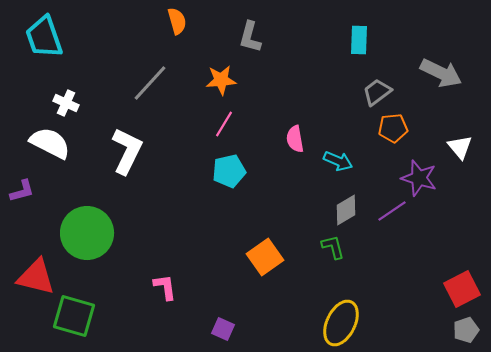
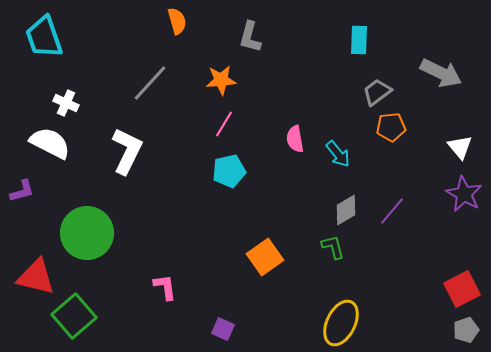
orange pentagon: moved 2 px left, 1 px up
cyan arrow: moved 7 px up; rotated 28 degrees clockwise
purple star: moved 45 px right, 16 px down; rotated 12 degrees clockwise
purple line: rotated 16 degrees counterclockwise
green square: rotated 33 degrees clockwise
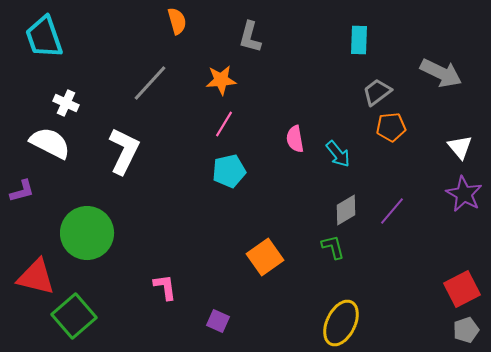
white L-shape: moved 3 px left
purple square: moved 5 px left, 8 px up
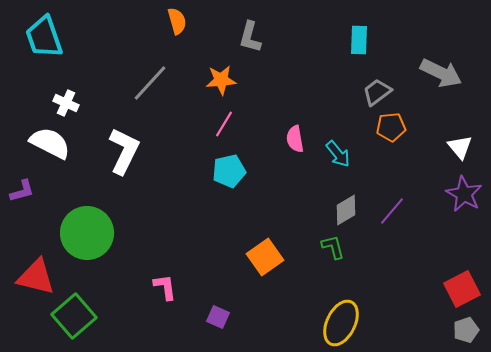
purple square: moved 4 px up
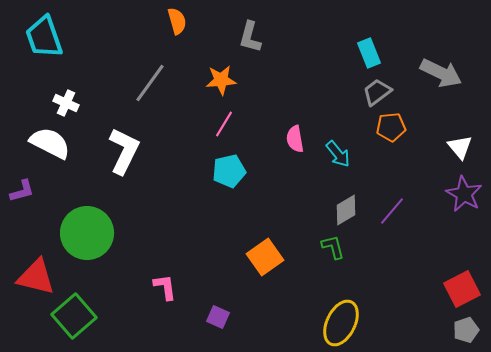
cyan rectangle: moved 10 px right, 13 px down; rotated 24 degrees counterclockwise
gray line: rotated 6 degrees counterclockwise
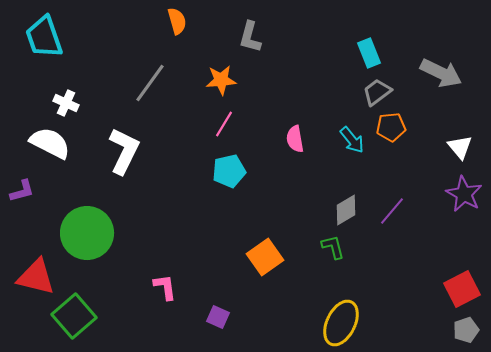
cyan arrow: moved 14 px right, 14 px up
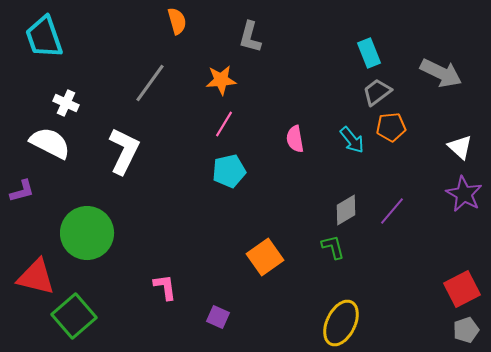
white triangle: rotated 8 degrees counterclockwise
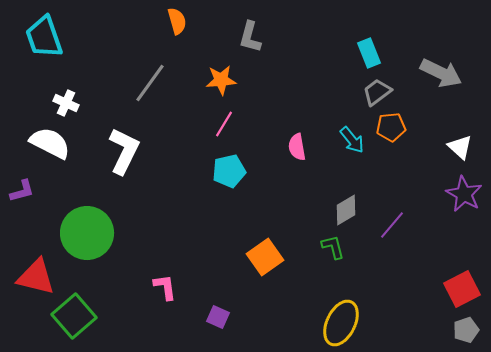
pink semicircle: moved 2 px right, 8 px down
purple line: moved 14 px down
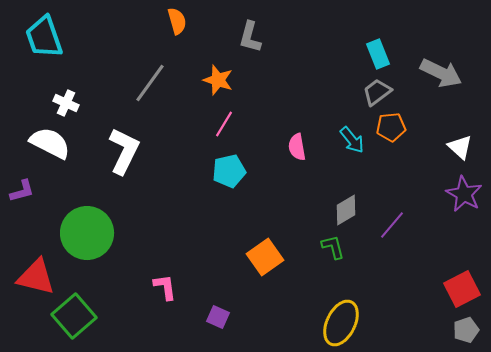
cyan rectangle: moved 9 px right, 1 px down
orange star: moved 3 px left; rotated 24 degrees clockwise
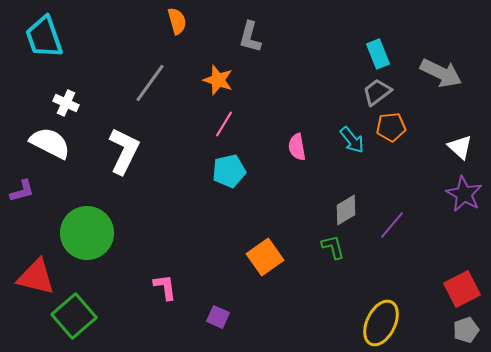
yellow ellipse: moved 40 px right
